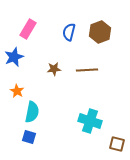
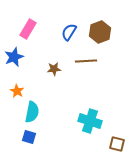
blue semicircle: rotated 18 degrees clockwise
brown line: moved 1 px left, 9 px up
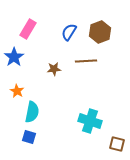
blue star: rotated 12 degrees counterclockwise
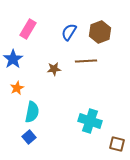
blue star: moved 1 px left, 2 px down
orange star: moved 3 px up; rotated 16 degrees clockwise
blue square: rotated 32 degrees clockwise
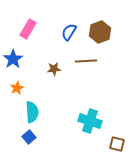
cyan semicircle: rotated 15 degrees counterclockwise
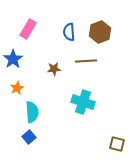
blue semicircle: rotated 36 degrees counterclockwise
cyan cross: moved 7 px left, 19 px up
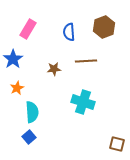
brown hexagon: moved 4 px right, 5 px up
